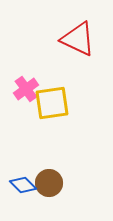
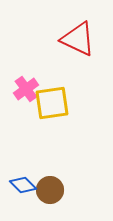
brown circle: moved 1 px right, 7 px down
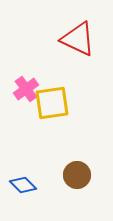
brown circle: moved 27 px right, 15 px up
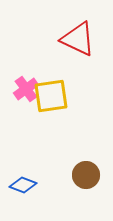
yellow square: moved 1 px left, 7 px up
brown circle: moved 9 px right
blue diamond: rotated 24 degrees counterclockwise
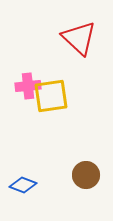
red triangle: moved 1 px right, 1 px up; rotated 18 degrees clockwise
pink cross: moved 2 px right, 3 px up; rotated 30 degrees clockwise
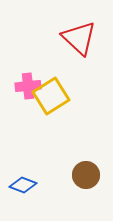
yellow square: rotated 24 degrees counterclockwise
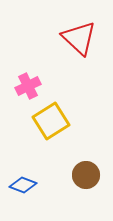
pink cross: rotated 20 degrees counterclockwise
yellow square: moved 25 px down
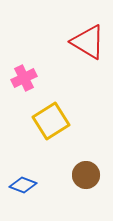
red triangle: moved 9 px right, 4 px down; rotated 12 degrees counterclockwise
pink cross: moved 4 px left, 8 px up
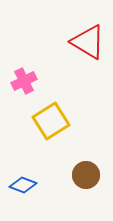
pink cross: moved 3 px down
